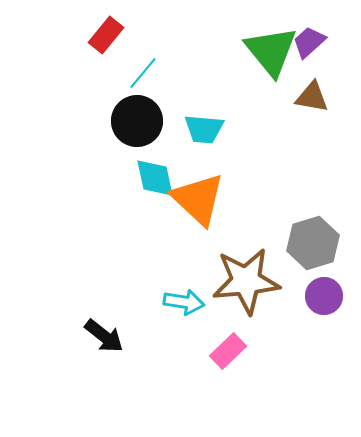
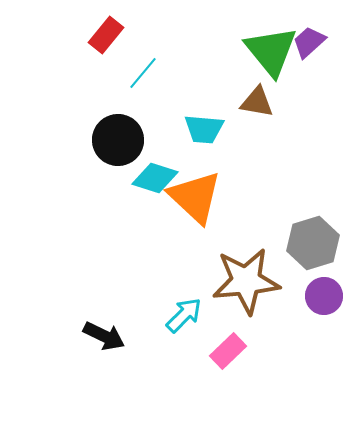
brown triangle: moved 55 px left, 5 px down
black circle: moved 19 px left, 19 px down
cyan diamond: rotated 60 degrees counterclockwise
orange triangle: moved 3 px left, 2 px up
cyan arrow: moved 13 px down; rotated 54 degrees counterclockwise
black arrow: rotated 12 degrees counterclockwise
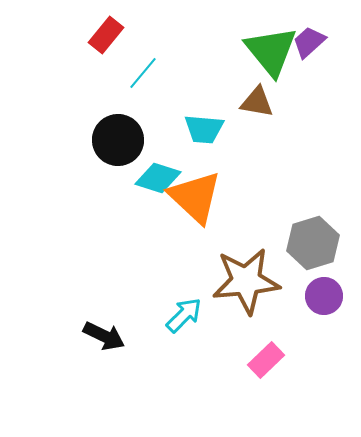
cyan diamond: moved 3 px right
pink rectangle: moved 38 px right, 9 px down
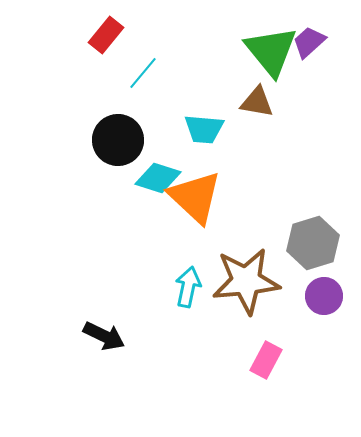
cyan arrow: moved 4 px right, 28 px up; rotated 33 degrees counterclockwise
pink rectangle: rotated 18 degrees counterclockwise
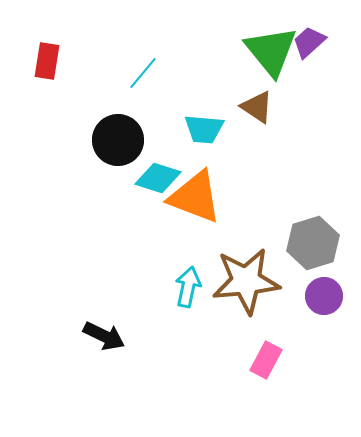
red rectangle: moved 59 px left, 26 px down; rotated 30 degrees counterclockwise
brown triangle: moved 5 px down; rotated 24 degrees clockwise
orange triangle: rotated 22 degrees counterclockwise
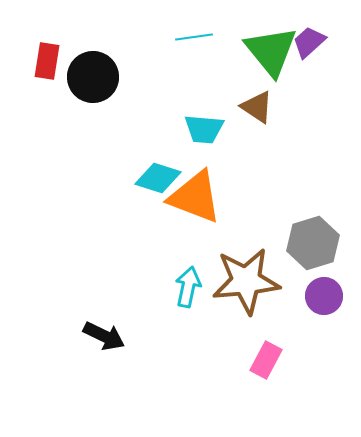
cyan line: moved 51 px right, 36 px up; rotated 42 degrees clockwise
black circle: moved 25 px left, 63 px up
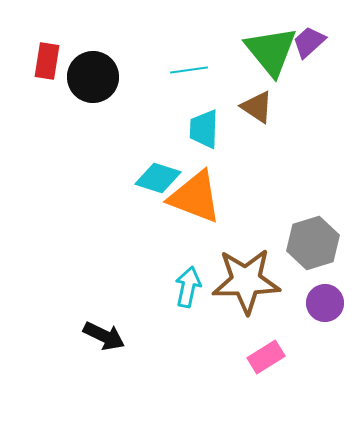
cyan line: moved 5 px left, 33 px down
cyan trapezoid: rotated 87 degrees clockwise
brown star: rotated 4 degrees clockwise
purple circle: moved 1 px right, 7 px down
pink rectangle: moved 3 px up; rotated 30 degrees clockwise
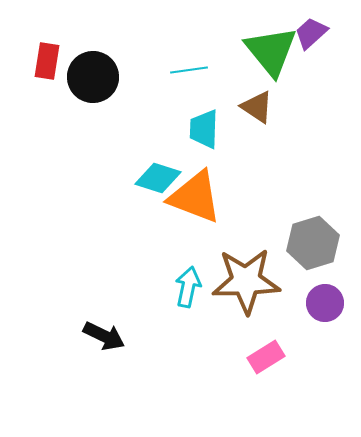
purple trapezoid: moved 2 px right, 9 px up
